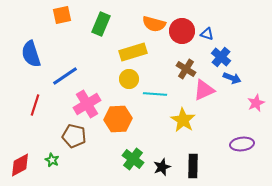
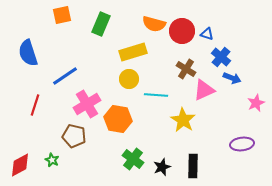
blue semicircle: moved 3 px left, 1 px up
cyan line: moved 1 px right, 1 px down
orange hexagon: rotated 12 degrees clockwise
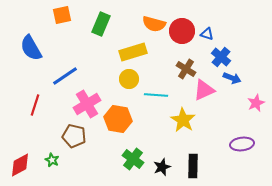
blue semicircle: moved 3 px right, 5 px up; rotated 12 degrees counterclockwise
